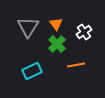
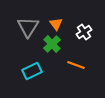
green cross: moved 5 px left
orange line: rotated 30 degrees clockwise
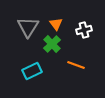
white cross: moved 2 px up; rotated 21 degrees clockwise
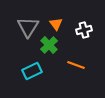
green cross: moved 3 px left, 1 px down
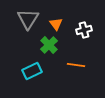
gray triangle: moved 8 px up
orange line: rotated 12 degrees counterclockwise
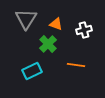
gray triangle: moved 2 px left
orange triangle: rotated 32 degrees counterclockwise
green cross: moved 1 px left, 1 px up
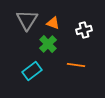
gray triangle: moved 1 px right, 1 px down
orange triangle: moved 3 px left, 1 px up
cyan rectangle: rotated 12 degrees counterclockwise
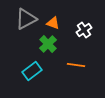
gray triangle: moved 1 px left, 1 px up; rotated 30 degrees clockwise
white cross: rotated 21 degrees counterclockwise
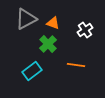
white cross: moved 1 px right
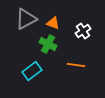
white cross: moved 2 px left, 1 px down
green cross: rotated 18 degrees counterclockwise
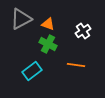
gray triangle: moved 5 px left
orange triangle: moved 5 px left, 1 px down
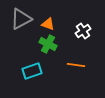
cyan rectangle: rotated 18 degrees clockwise
